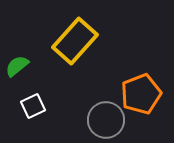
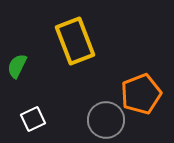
yellow rectangle: rotated 63 degrees counterclockwise
green semicircle: rotated 25 degrees counterclockwise
white square: moved 13 px down
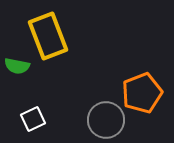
yellow rectangle: moved 27 px left, 5 px up
green semicircle: rotated 105 degrees counterclockwise
orange pentagon: moved 1 px right, 1 px up
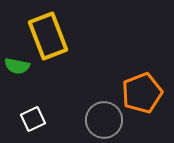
gray circle: moved 2 px left
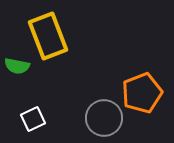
gray circle: moved 2 px up
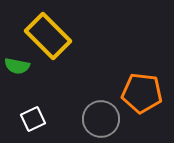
yellow rectangle: rotated 24 degrees counterclockwise
orange pentagon: rotated 27 degrees clockwise
gray circle: moved 3 px left, 1 px down
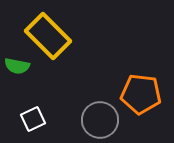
orange pentagon: moved 1 px left, 1 px down
gray circle: moved 1 px left, 1 px down
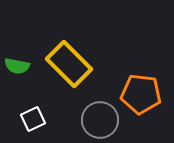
yellow rectangle: moved 21 px right, 28 px down
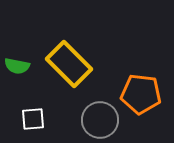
white square: rotated 20 degrees clockwise
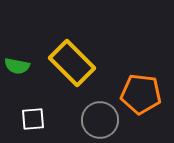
yellow rectangle: moved 3 px right, 1 px up
